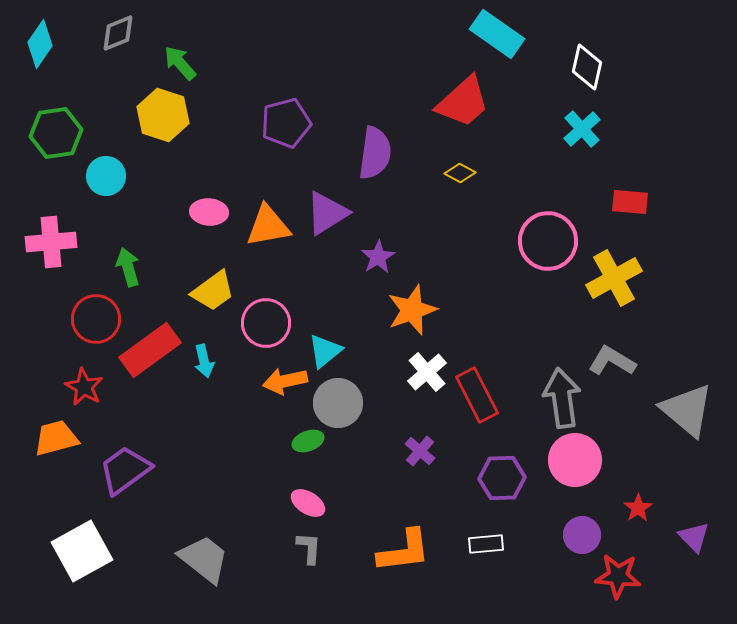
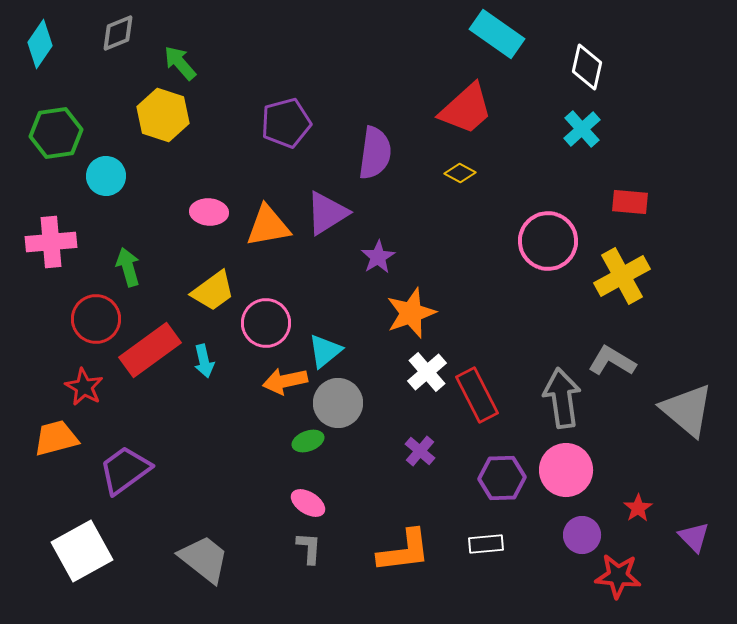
red trapezoid at (463, 102): moved 3 px right, 7 px down
yellow cross at (614, 278): moved 8 px right, 2 px up
orange star at (412, 310): moved 1 px left, 3 px down
pink circle at (575, 460): moved 9 px left, 10 px down
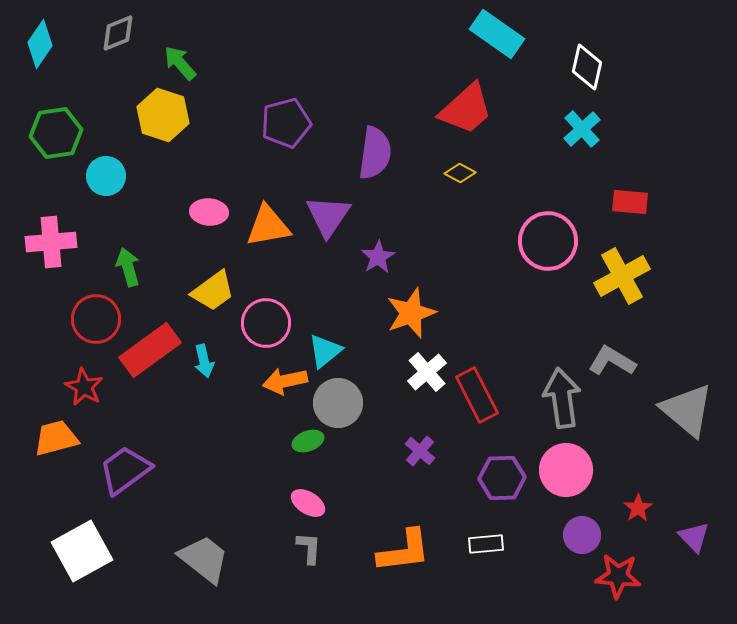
purple triangle at (327, 213): moved 1 px right, 3 px down; rotated 24 degrees counterclockwise
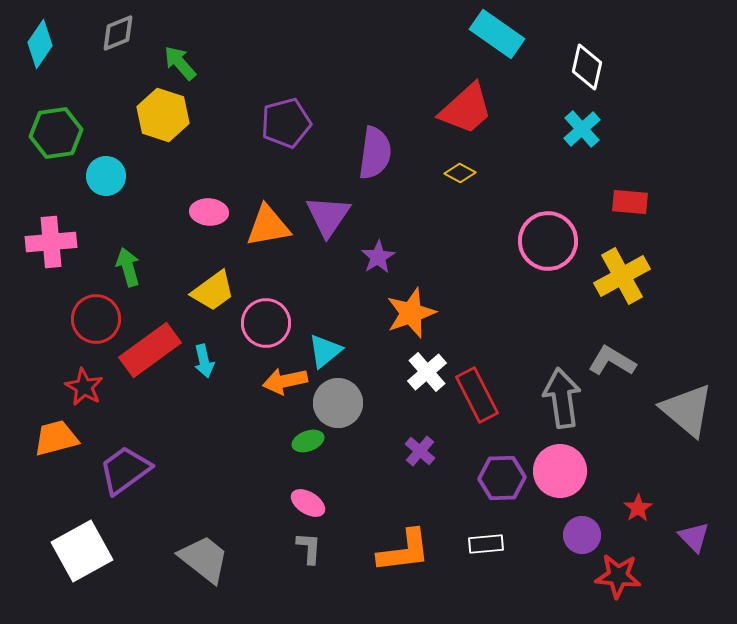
pink circle at (566, 470): moved 6 px left, 1 px down
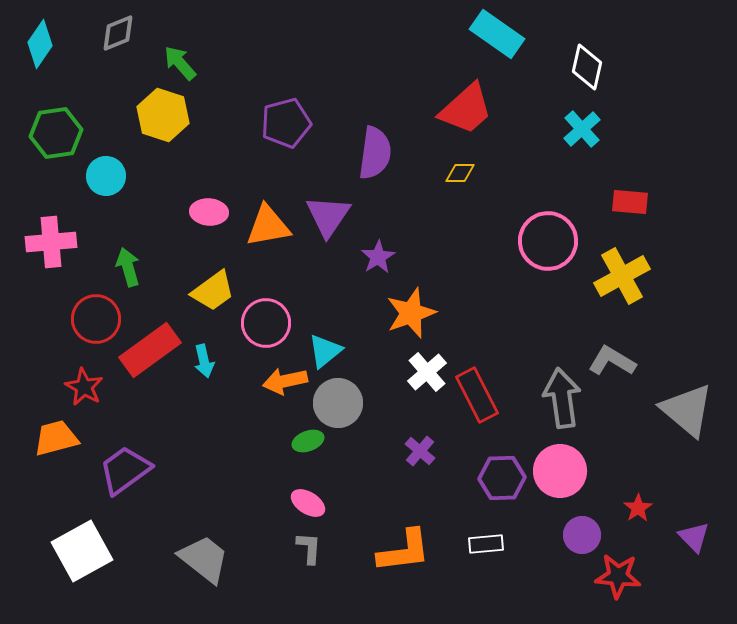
yellow diamond at (460, 173): rotated 28 degrees counterclockwise
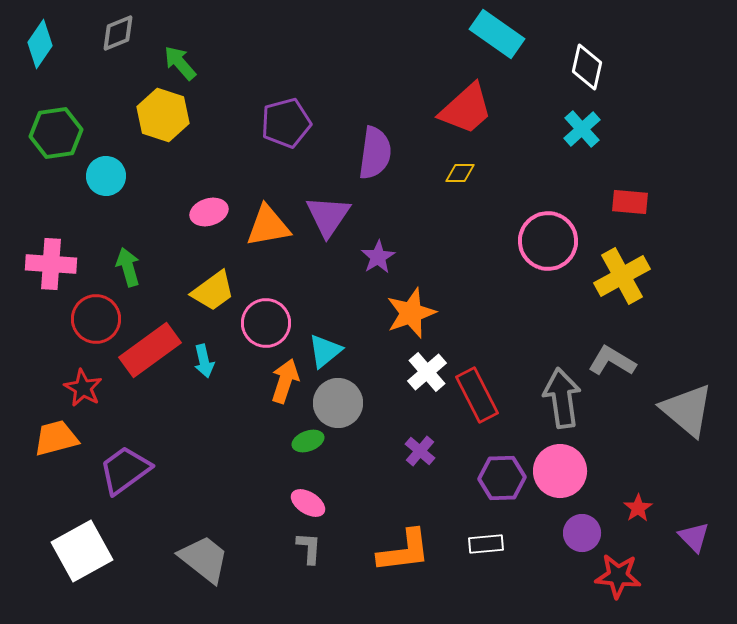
pink ellipse at (209, 212): rotated 21 degrees counterclockwise
pink cross at (51, 242): moved 22 px down; rotated 9 degrees clockwise
orange arrow at (285, 381): rotated 120 degrees clockwise
red star at (84, 387): moved 1 px left, 1 px down
purple circle at (582, 535): moved 2 px up
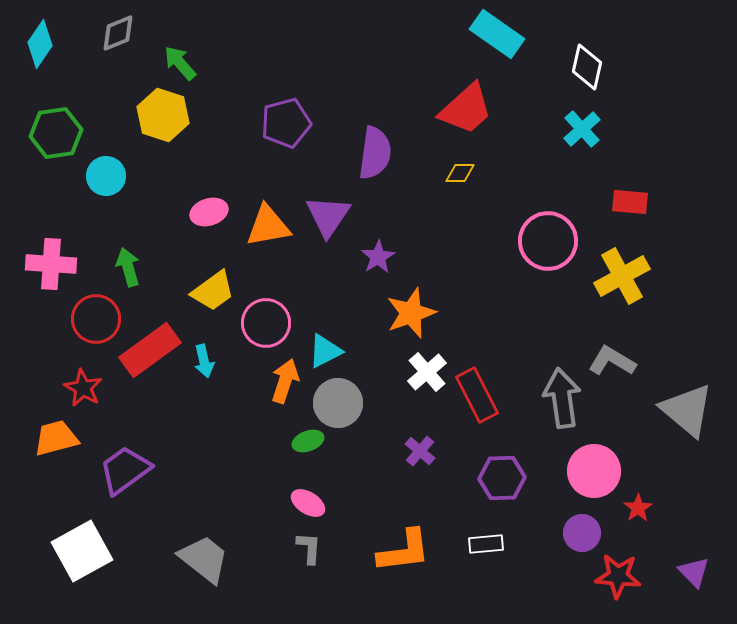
cyan triangle at (325, 351): rotated 12 degrees clockwise
pink circle at (560, 471): moved 34 px right
purple triangle at (694, 537): moved 35 px down
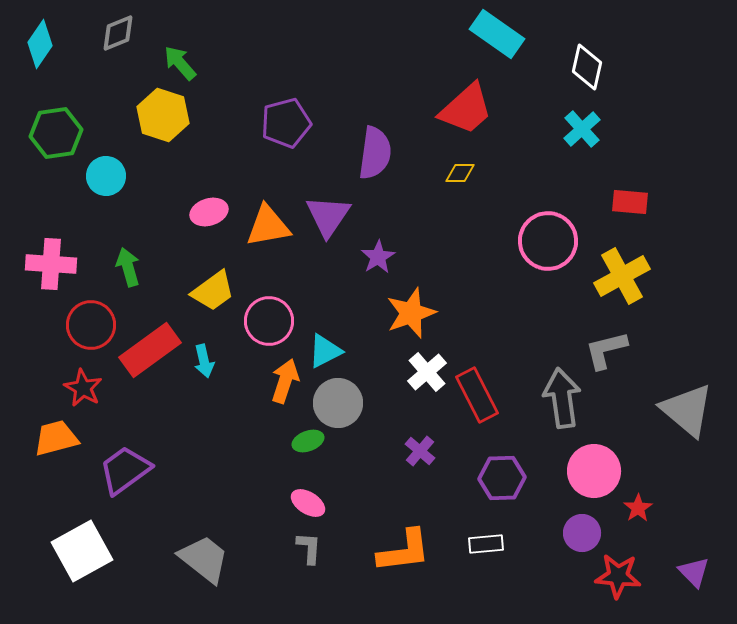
red circle at (96, 319): moved 5 px left, 6 px down
pink circle at (266, 323): moved 3 px right, 2 px up
gray L-shape at (612, 361): moved 6 px left, 11 px up; rotated 45 degrees counterclockwise
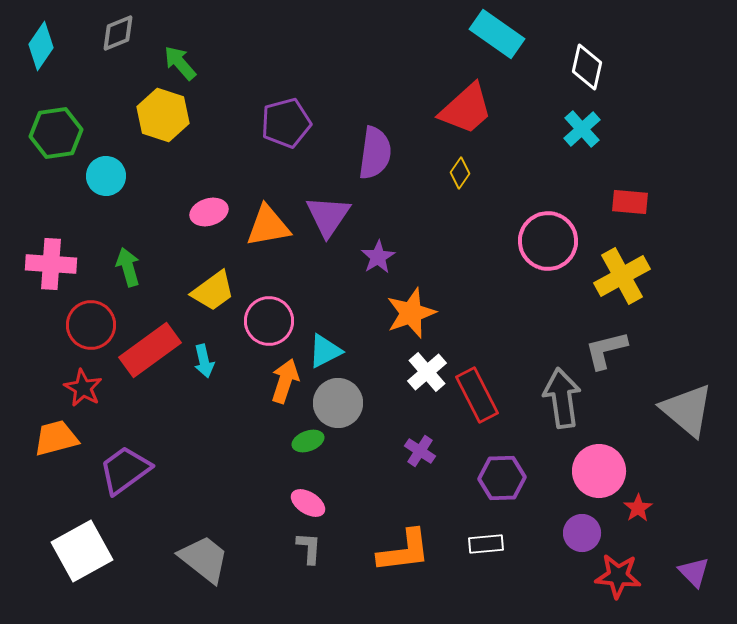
cyan diamond at (40, 44): moved 1 px right, 2 px down
yellow diamond at (460, 173): rotated 56 degrees counterclockwise
purple cross at (420, 451): rotated 8 degrees counterclockwise
pink circle at (594, 471): moved 5 px right
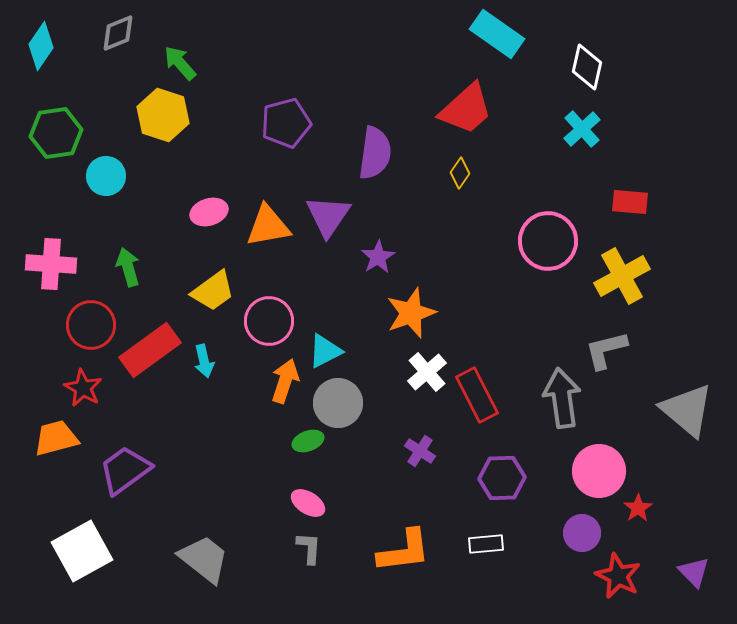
red star at (618, 576): rotated 21 degrees clockwise
